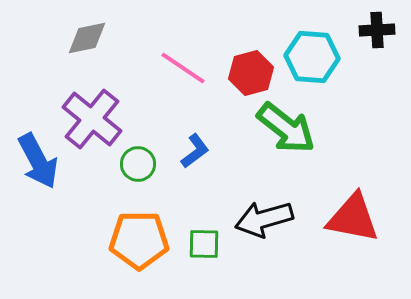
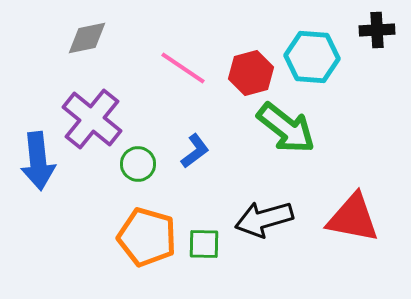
blue arrow: rotated 22 degrees clockwise
orange pentagon: moved 8 px right, 3 px up; rotated 16 degrees clockwise
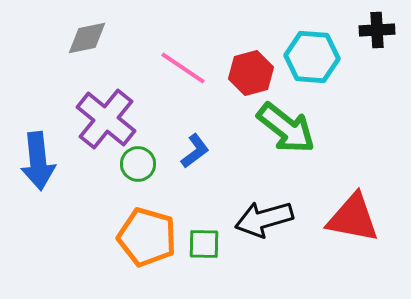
purple cross: moved 14 px right
